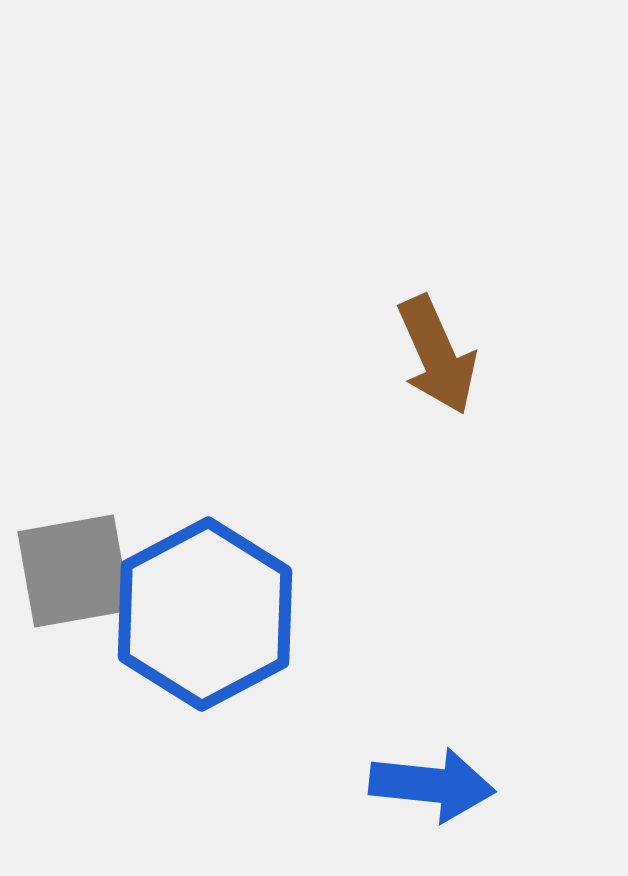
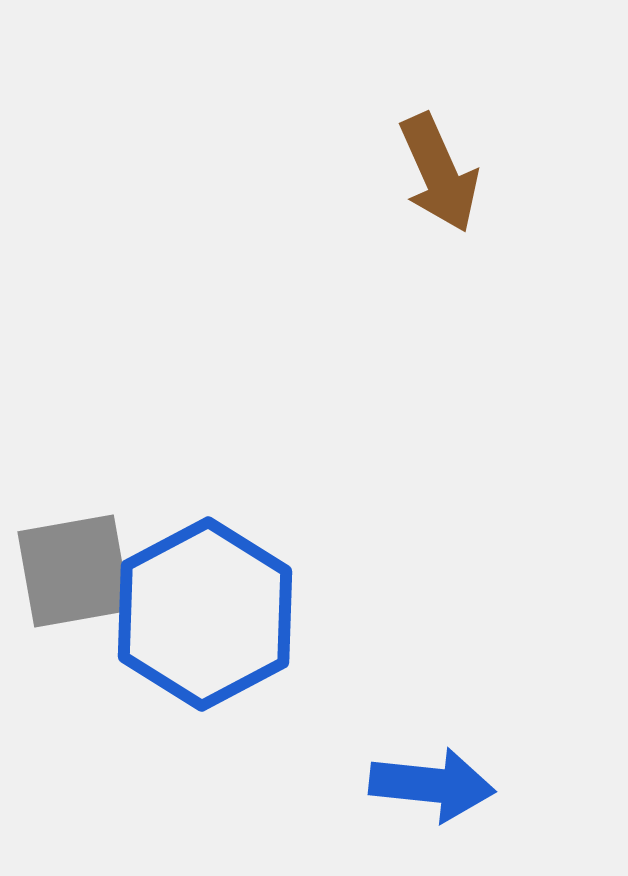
brown arrow: moved 2 px right, 182 px up
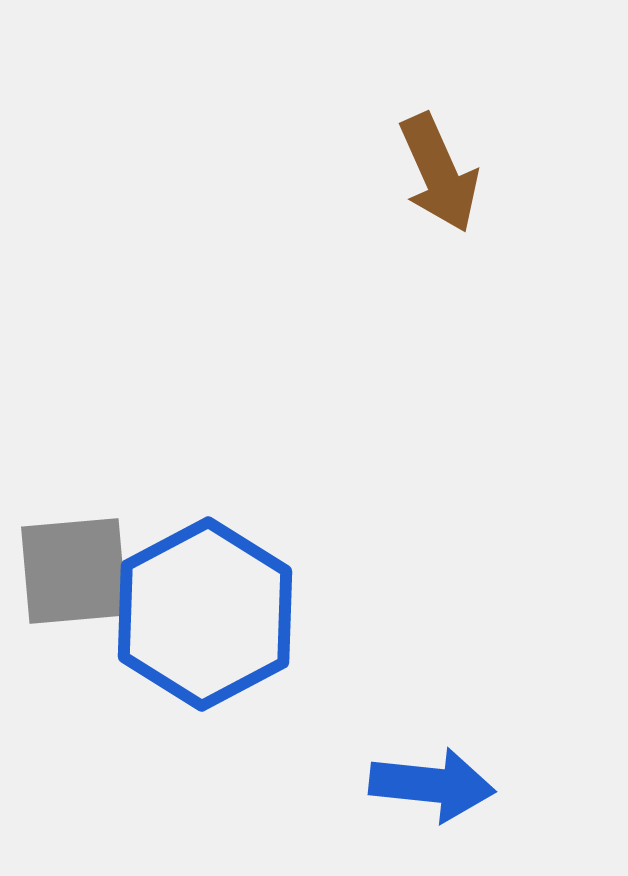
gray square: rotated 5 degrees clockwise
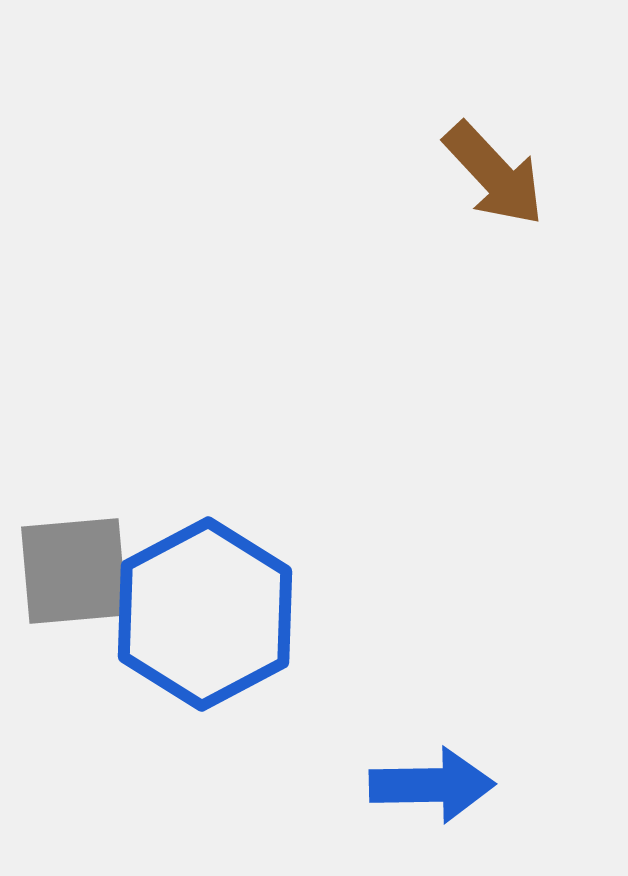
brown arrow: moved 55 px right, 1 px down; rotated 19 degrees counterclockwise
blue arrow: rotated 7 degrees counterclockwise
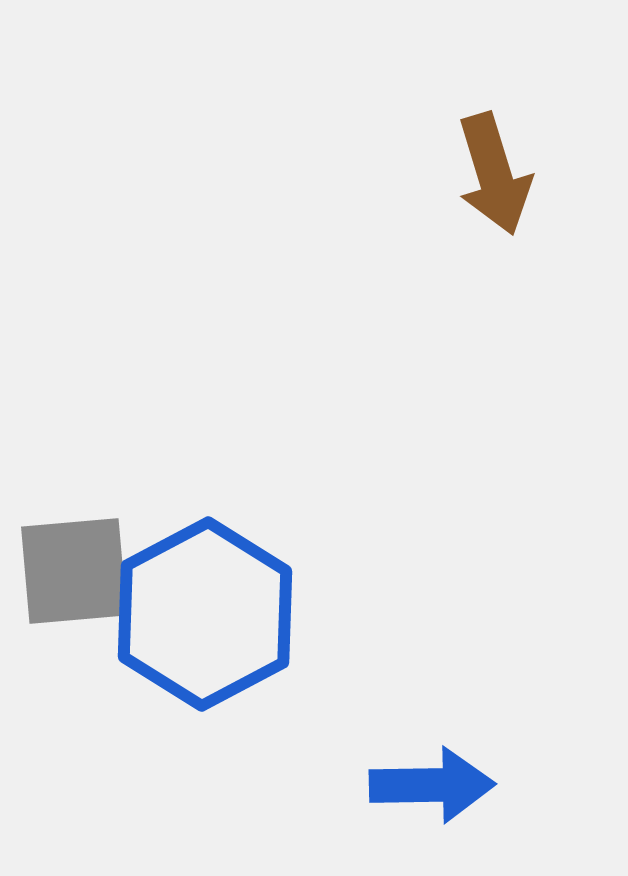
brown arrow: rotated 26 degrees clockwise
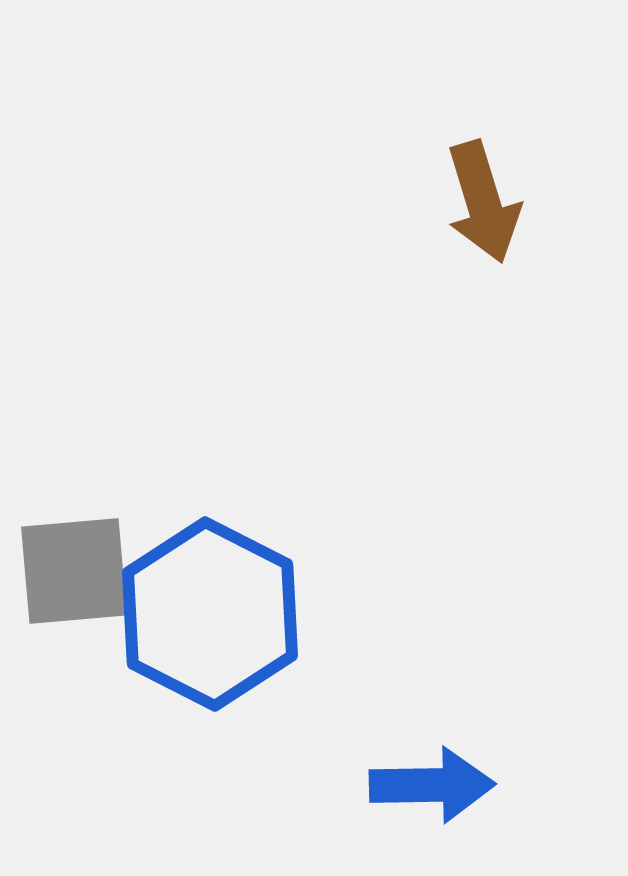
brown arrow: moved 11 px left, 28 px down
blue hexagon: moved 5 px right; rotated 5 degrees counterclockwise
